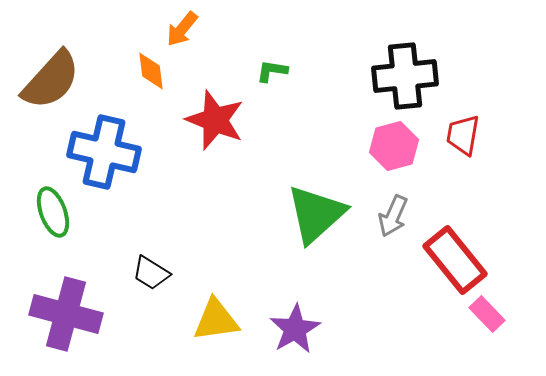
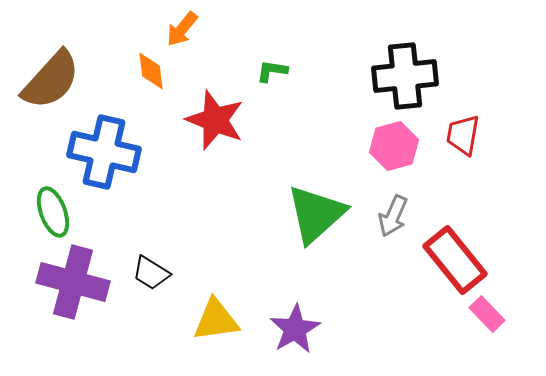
purple cross: moved 7 px right, 32 px up
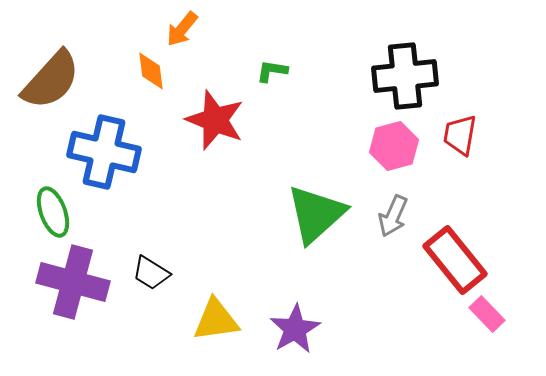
red trapezoid: moved 3 px left
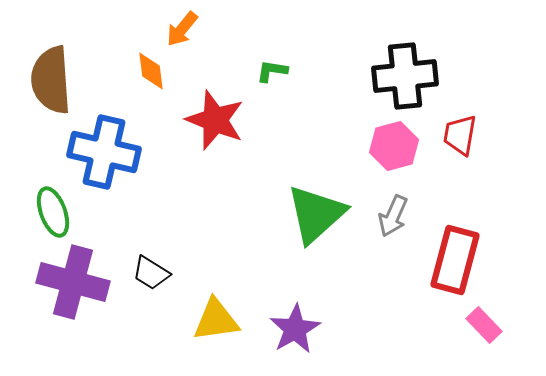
brown semicircle: rotated 134 degrees clockwise
red rectangle: rotated 54 degrees clockwise
pink rectangle: moved 3 px left, 11 px down
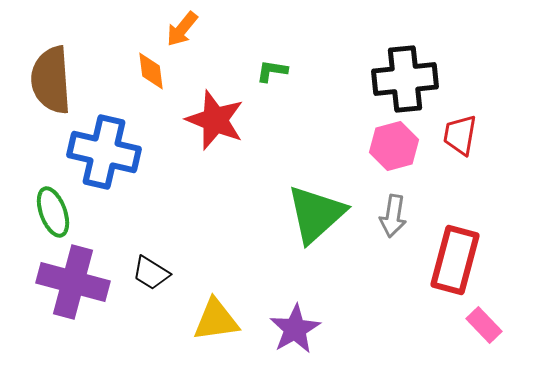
black cross: moved 3 px down
gray arrow: rotated 15 degrees counterclockwise
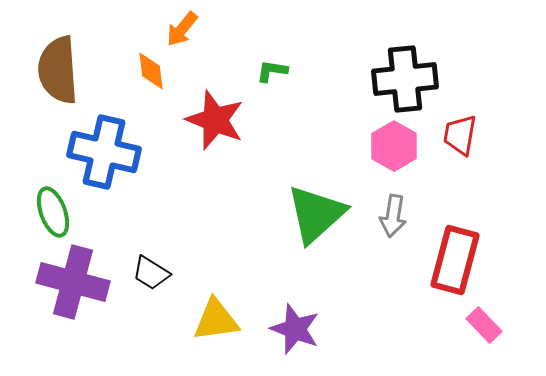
brown semicircle: moved 7 px right, 10 px up
pink hexagon: rotated 15 degrees counterclockwise
purple star: rotated 21 degrees counterclockwise
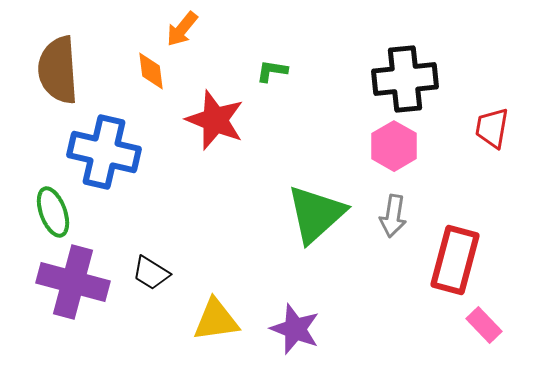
red trapezoid: moved 32 px right, 7 px up
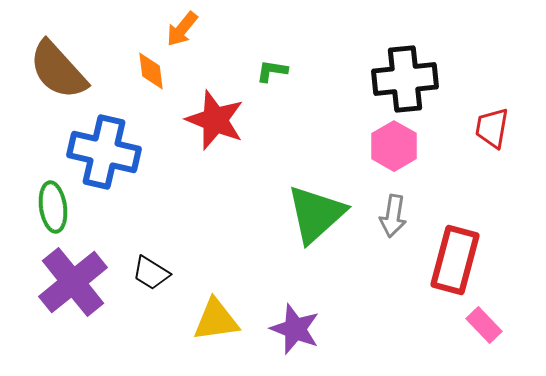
brown semicircle: rotated 38 degrees counterclockwise
green ellipse: moved 5 px up; rotated 12 degrees clockwise
purple cross: rotated 36 degrees clockwise
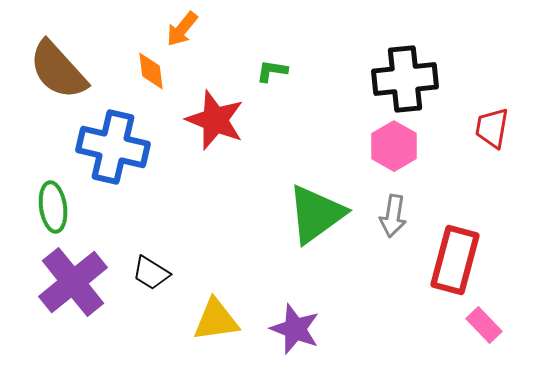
blue cross: moved 9 px right, 5 px up
green triangle: rotated 6 degrees clockwise
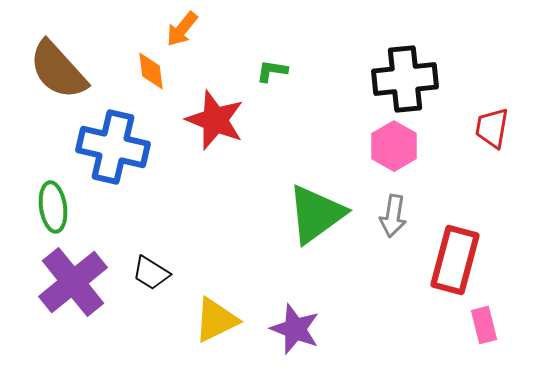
yellow triangle: rotated 18 degrees counterclockwise
pink rectangle: rotated 30 degrees clockwise
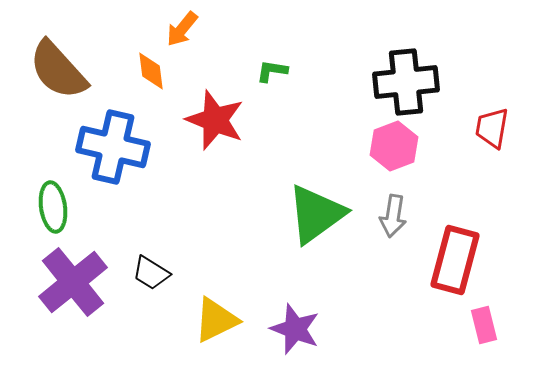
black cross: moved 1 px right, 3 px down
pink hexagon: rotated 9 degrees clockwise
